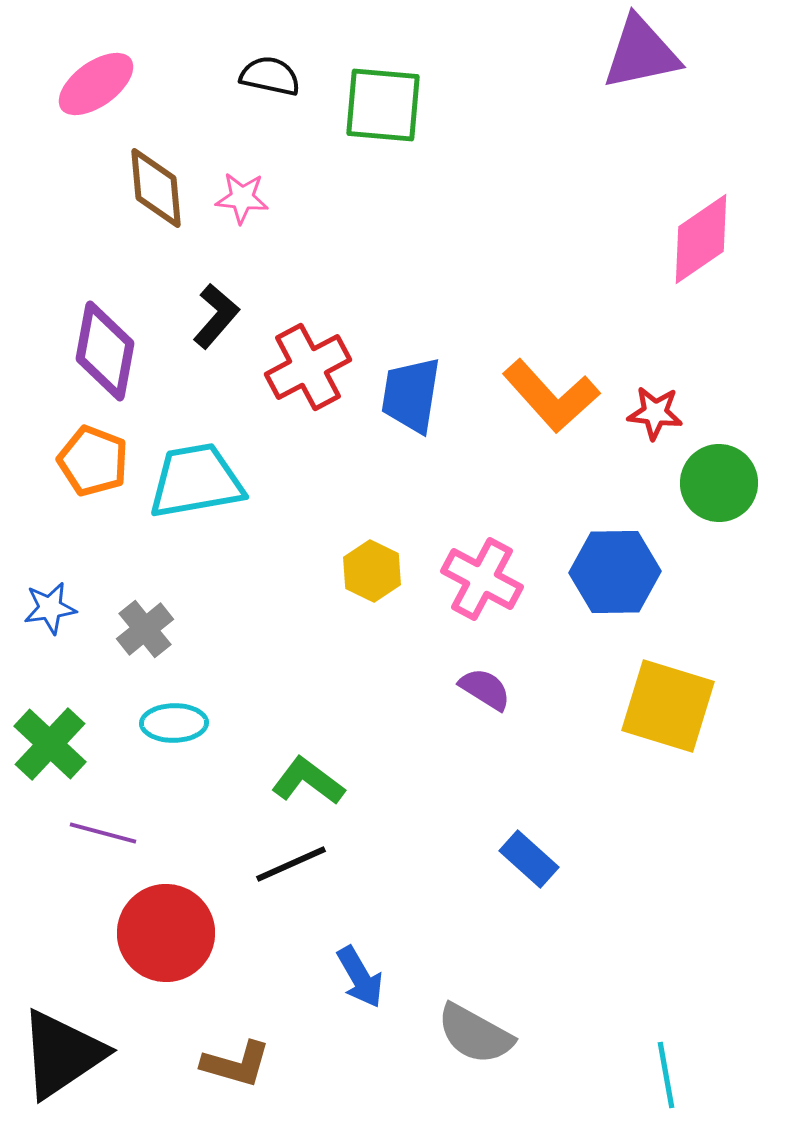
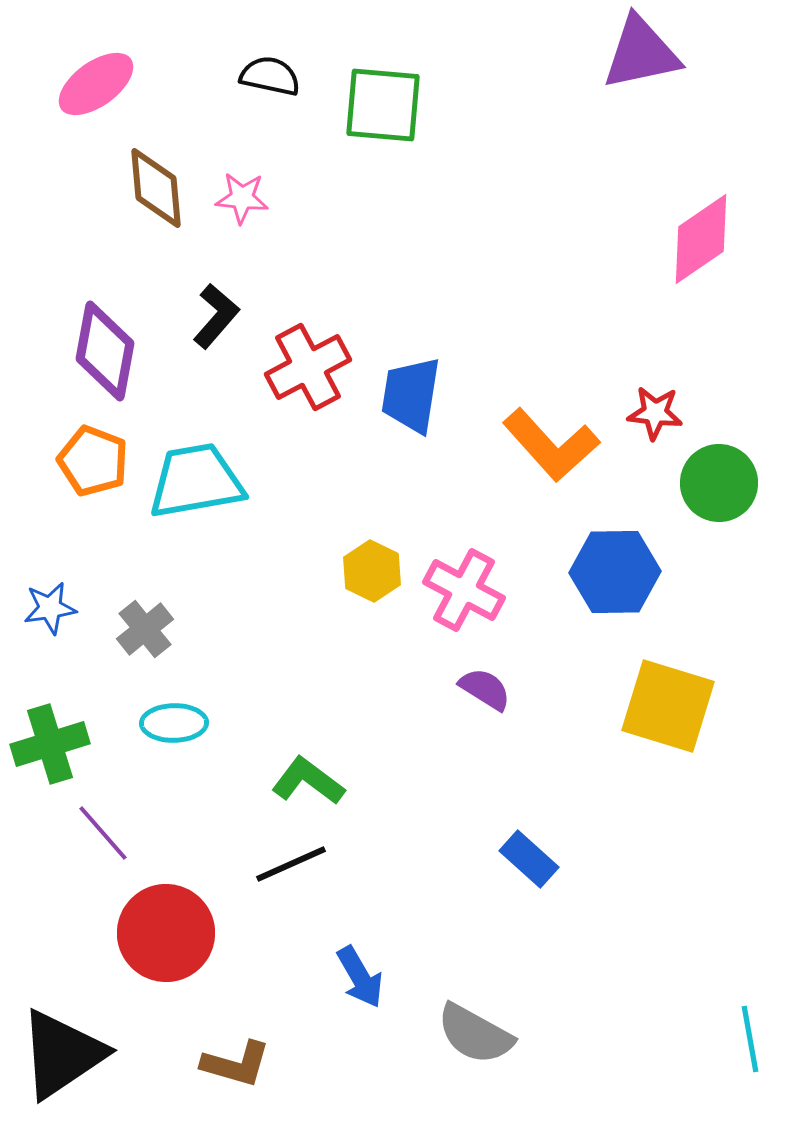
orange L-shape: moved 49 px down
pink cross: moved 18 px left, 11 px down
green cross: rotated 30 degrees clockwise
purple line: rotated 34 degrees clockwise
cyan line: moved 84 px right, 36 px up
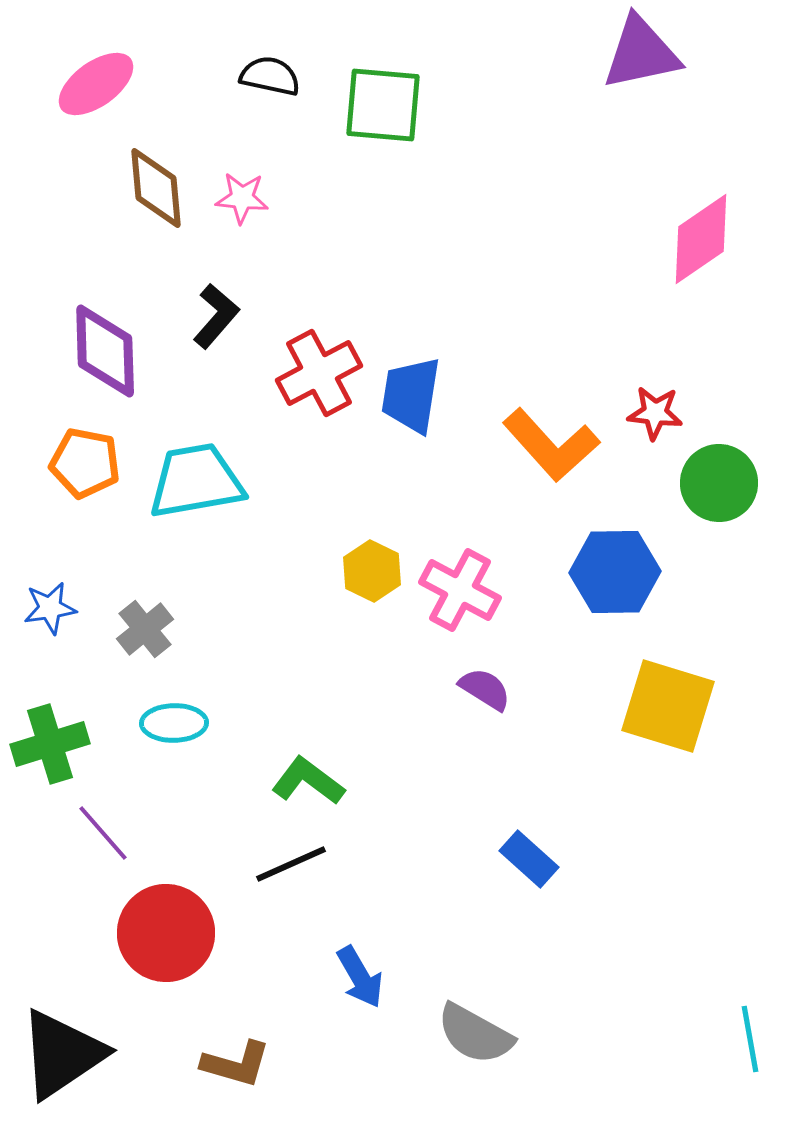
purple diamond: rotated 12 degrees counterclockwise
red cross: moved 11 px right, 6 px down
orange pentagon: moved 8 px left, 2 px down; rotated 10 degrees counterclockwise
pink cross: moved 4 px left
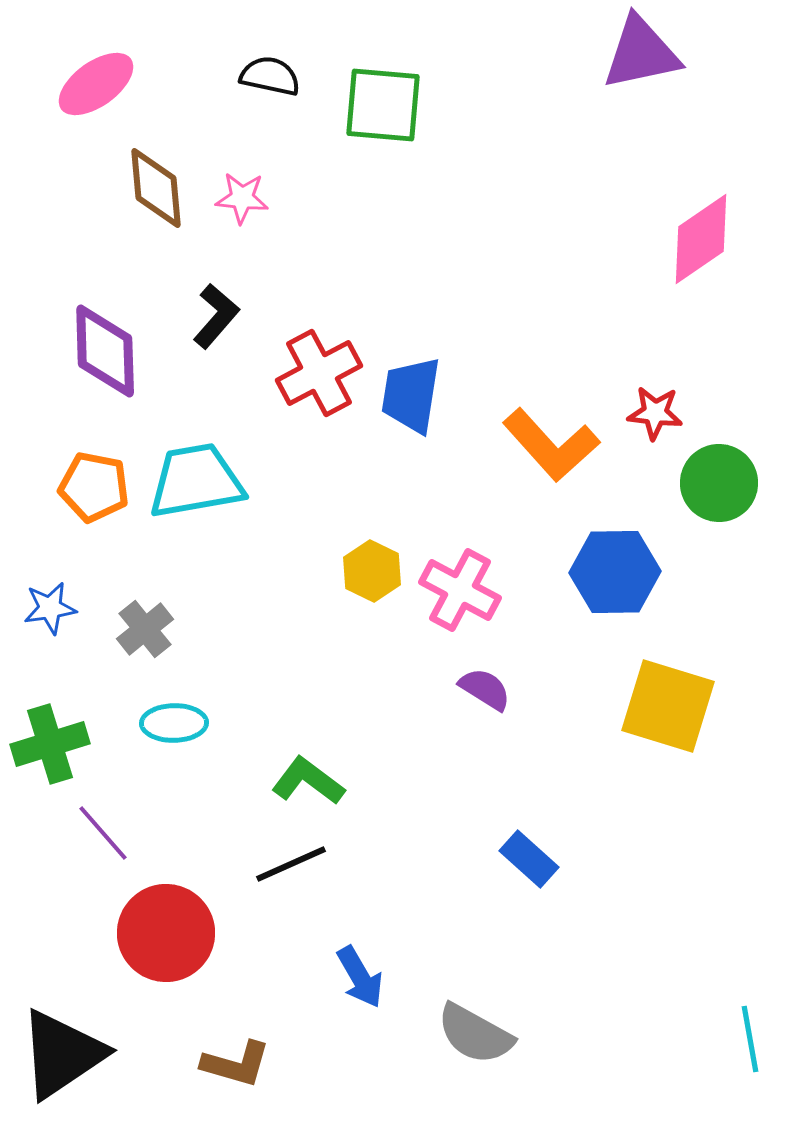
orange pentagon: moved 9 px right, 24 px down
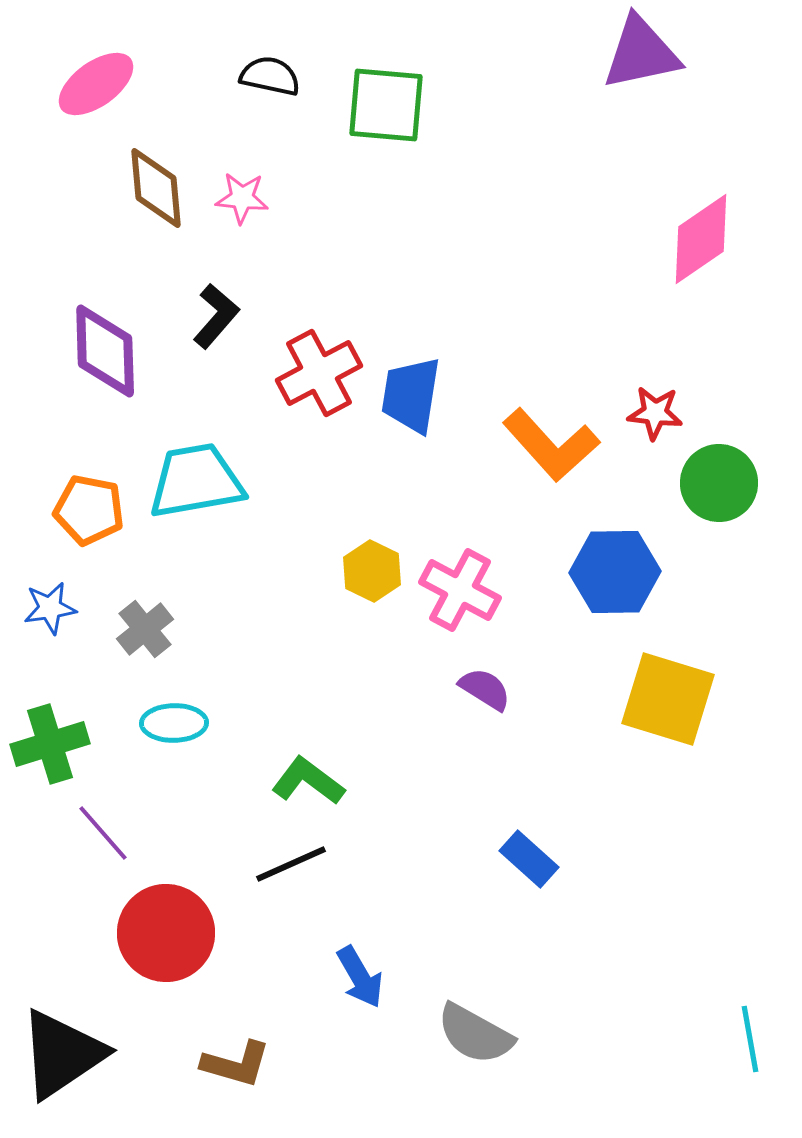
green square: moved 3 px right
orange pentagon: moved 5 px left, 23 px down
yellow square: moved 7 px up
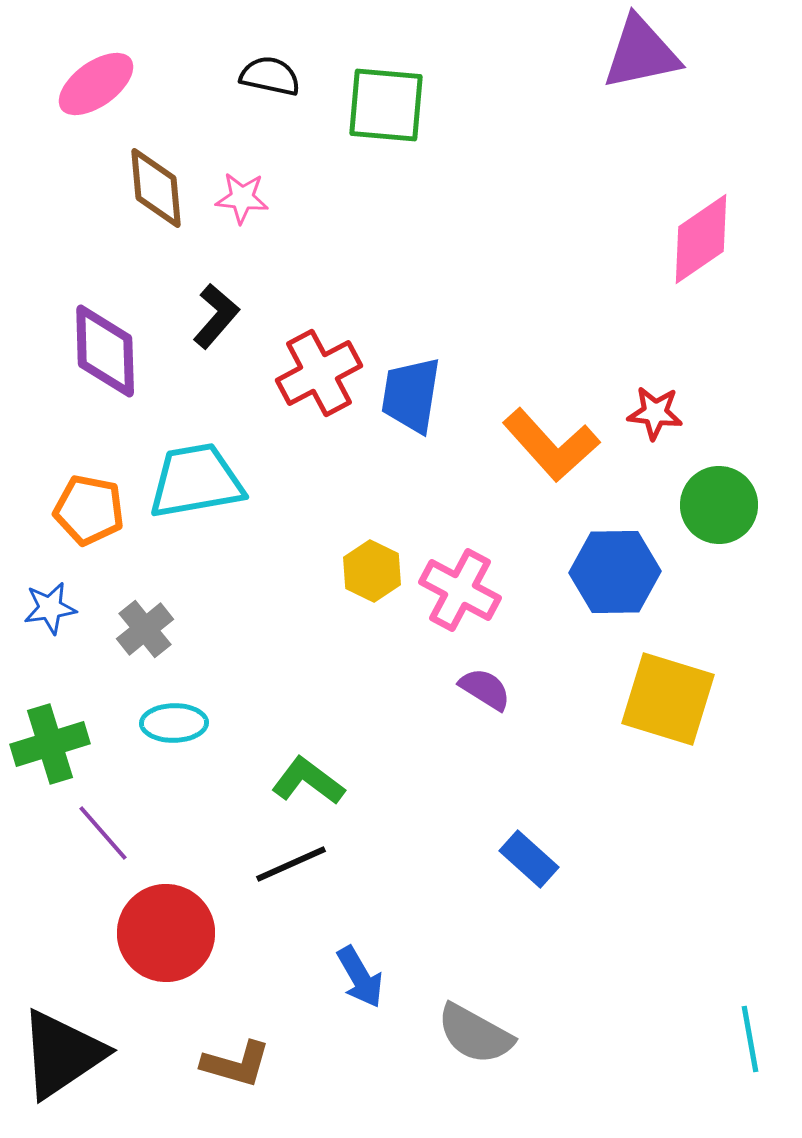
green circle: moved 22 px down
